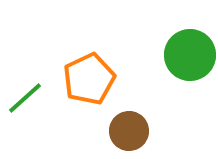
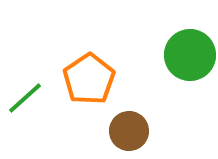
orange pentagon: rotated 9 degrees counterclockwise
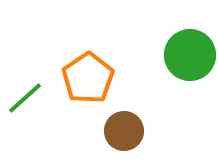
orange pentagon: moved 1 px left, 1 px up
brown circle: moved 5 px left
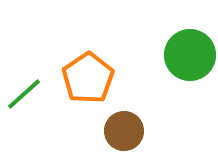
green line: moved 1 px left, 4 px up
